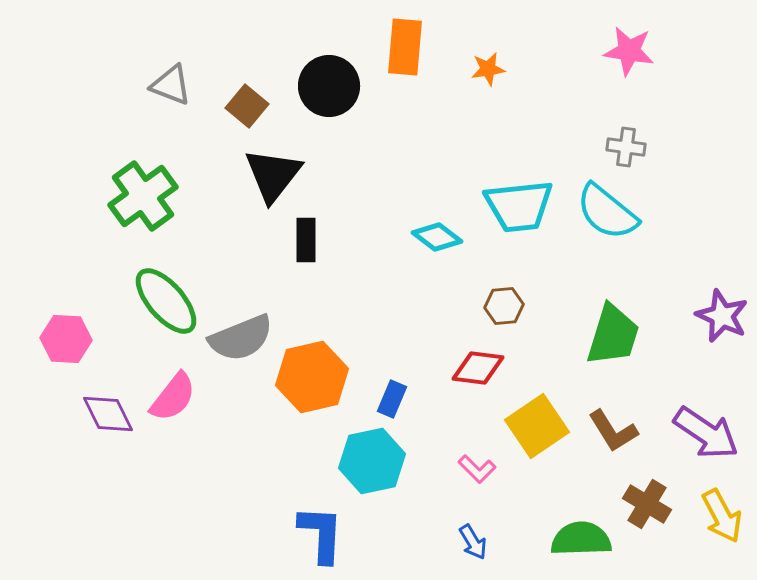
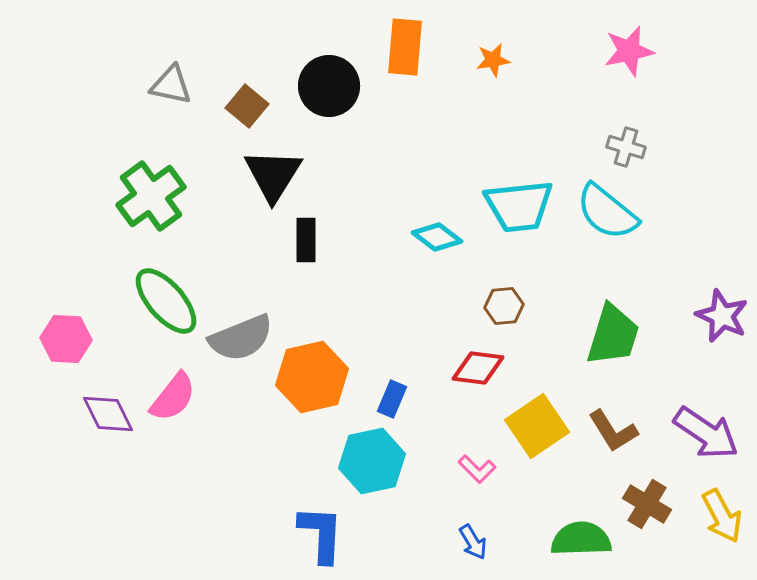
pink star: rotated 21 degrees counterclockwise
orange star: moved 5 px right, 9 px up
gray triangle: rotated 9 degrees counterclockwise
gray cross: rotated 9 degrees clockwise
black triangle: rotated 6 degrees counterclockwise
green cross: moved 8 px right
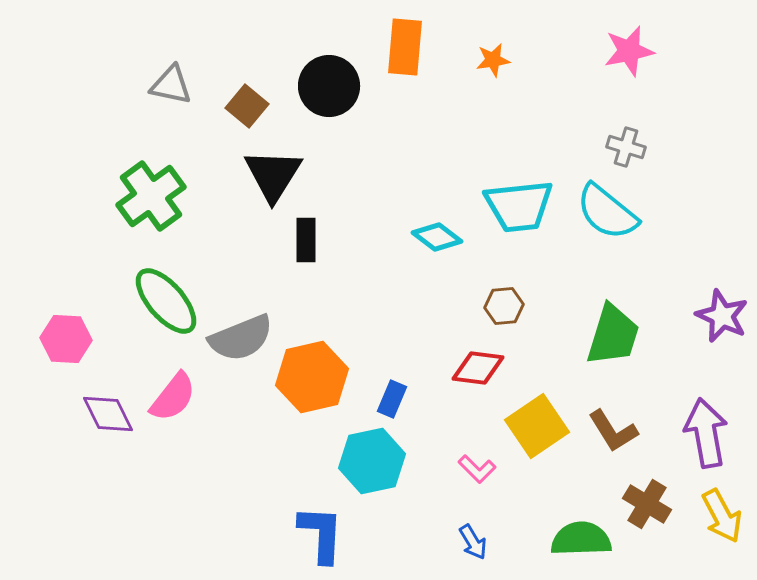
purple arrow: rotated 134 degrees counterclockwise
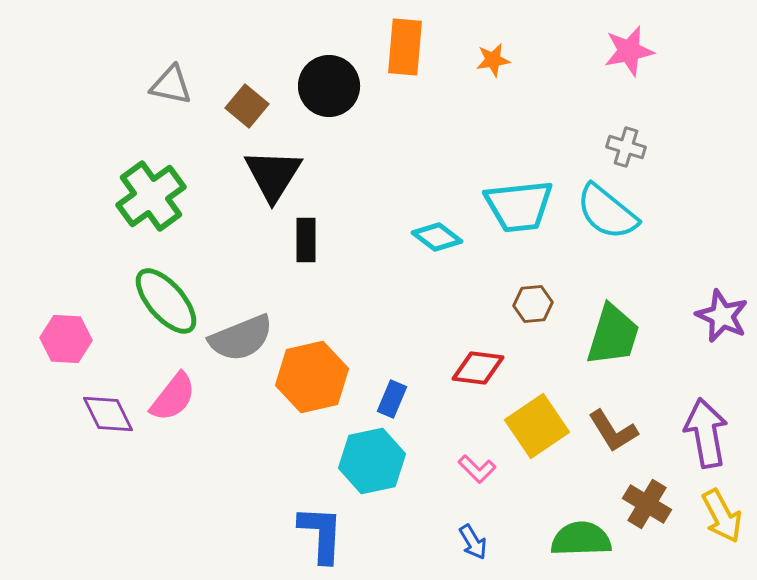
brown hexagon: moved 29 px right, 2 px up
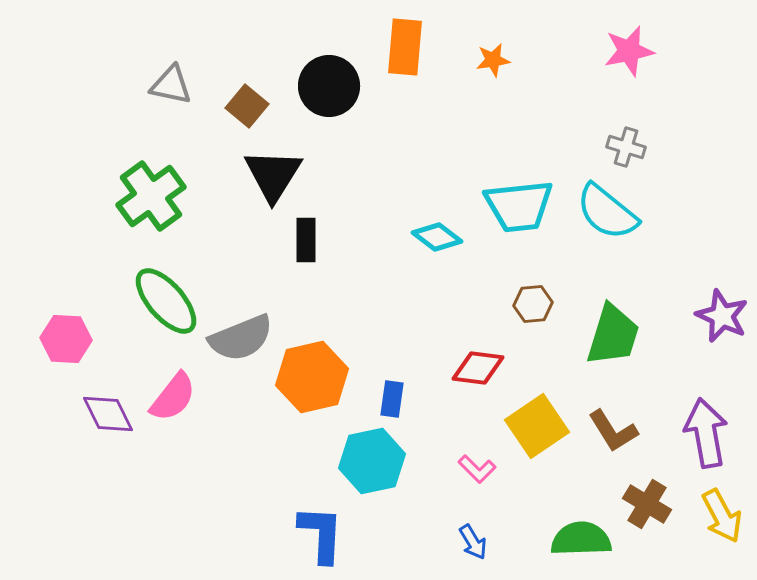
blue rectangle: rotated 15 degrees counterclockwise
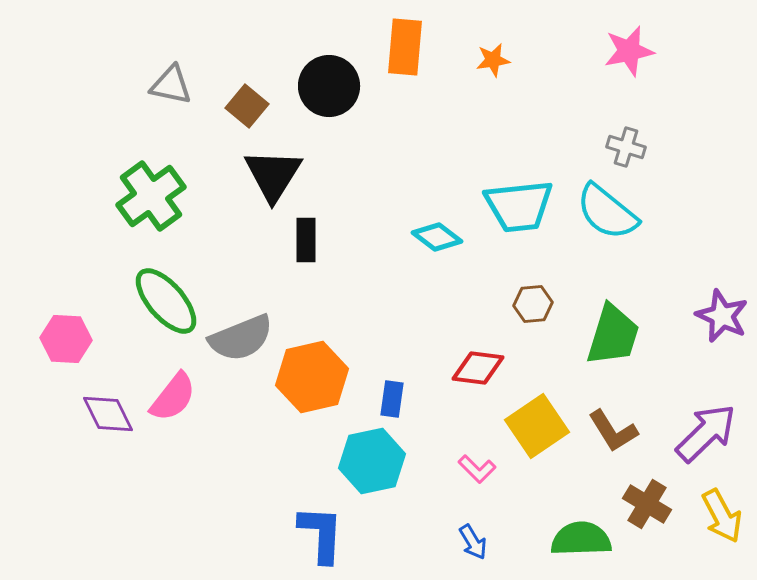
purple arrow: rotated 56 degrees clockwise
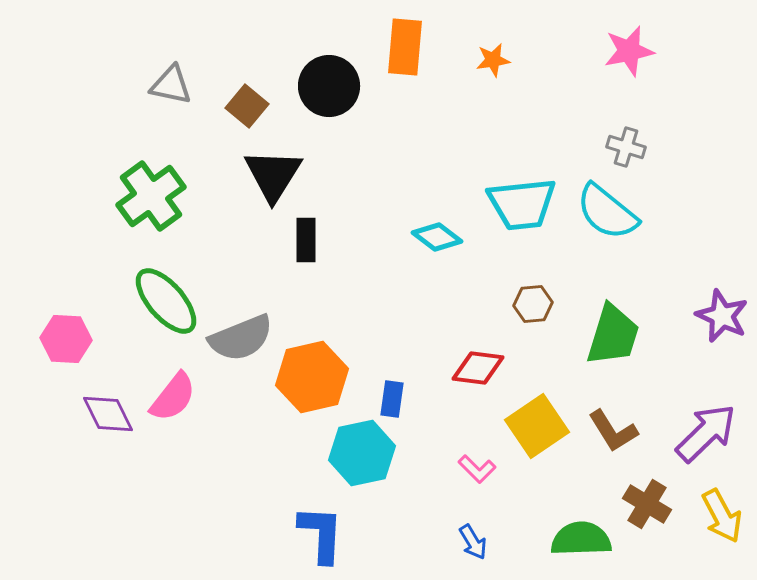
cyan trapezoid: moved 3 px right, 2 px up
cyan hexagon: moved 10 px left, 8 px up
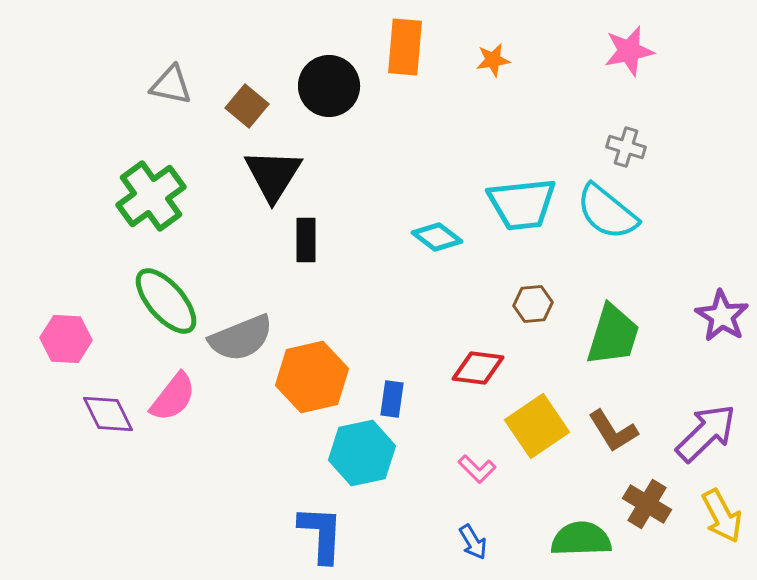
purple star: rotated 8 degrees clockwise
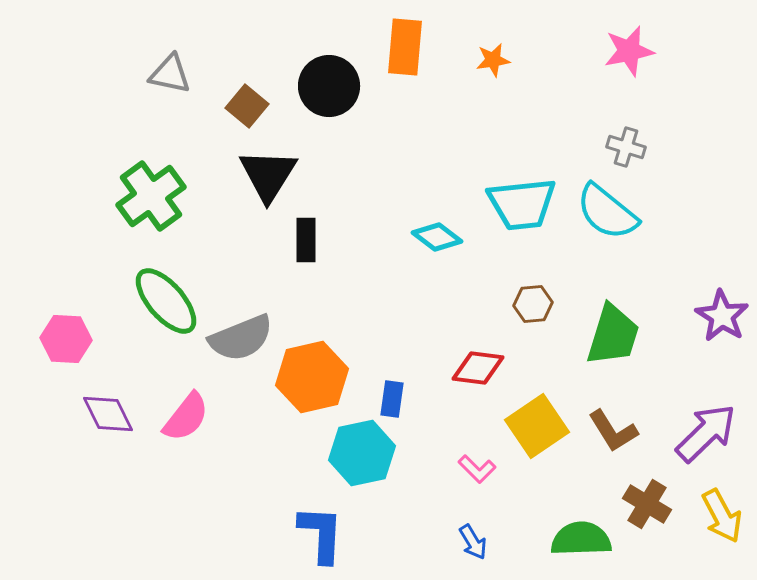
gray triangle: moved 1 px left, 11 px up
black triangle: moved 5 px left
pink semicircle: moved 13 px right, 20 px down
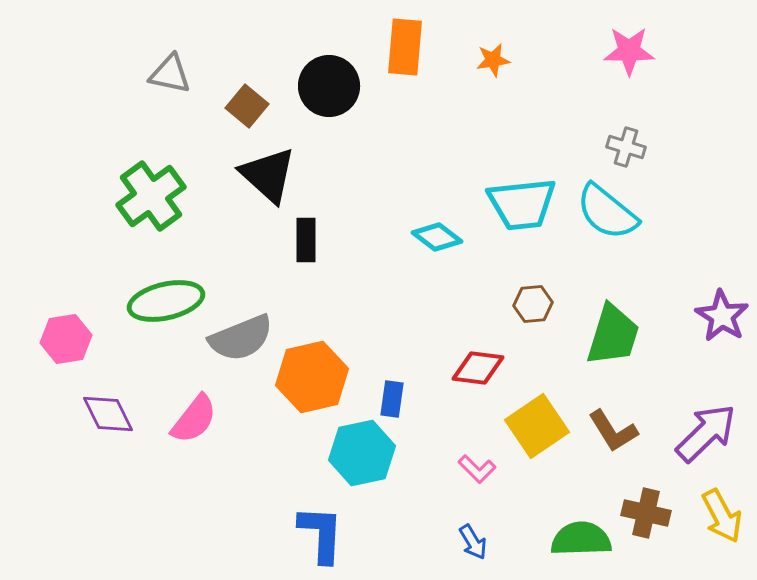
pink star: rotated 12 degrees clockwise
black triangle: rotated 20 degrees counterclockwise
green ellipse: rotated 62 degrees counterclockwise
pink hexagon: rotated 12 degrees counterclockwise
pink semicircle: moved 8 px right, 2 px down
brown cross: moved 1 px left, 9 px down; rotated 18 degrees counterclockwise
